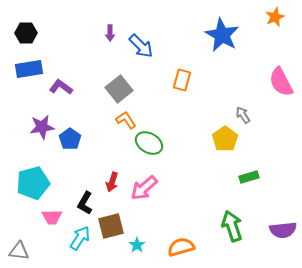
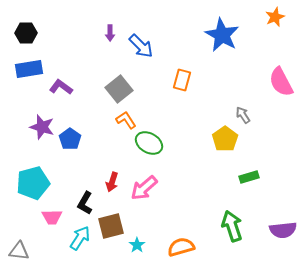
purple star: rotated 25 degrees clockwise
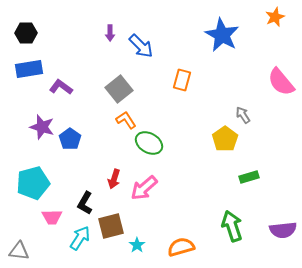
pink semicircle: rotated 12 degrees counterclockwise
red arrow: moved 2 px right, 3 px up
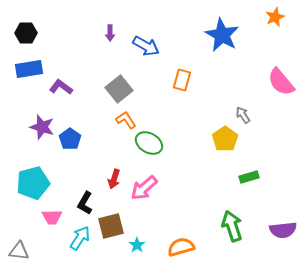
blue arrow: moved 5 px right; rotated 16 degrees counterclockwise
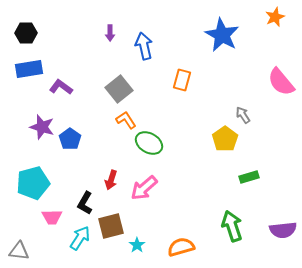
blue arrow: moved 2 px left; rotated 132 degrees counterclockwise
red arrow: moved 3 px left, 1 px down
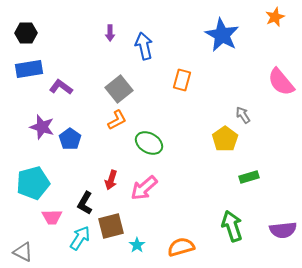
orange L-shape: moved 9 px left; rotated 95 degrees clockwise
gray triangle: moved 4 px right, 1 px down; rotated 20 degrees clockwise
